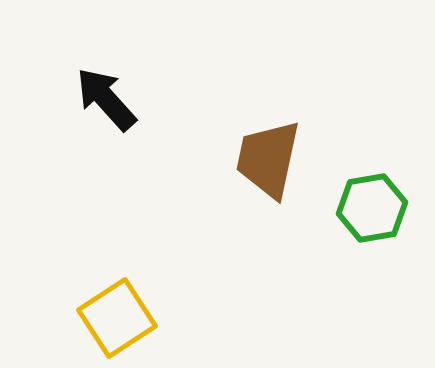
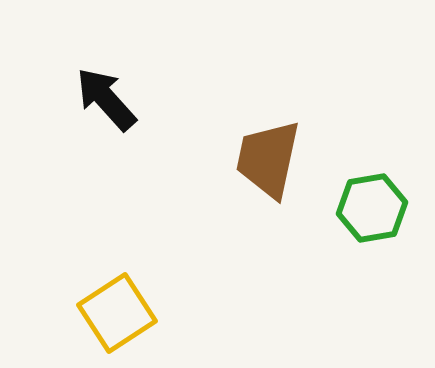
yellow square: moved 5 px up
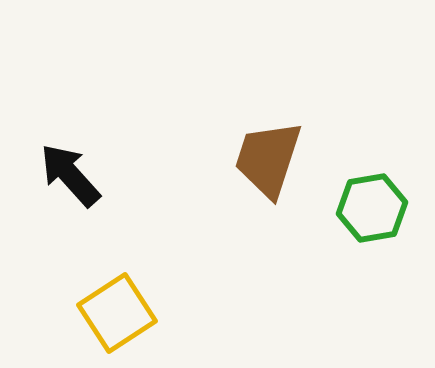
black arrow: moved 36 px left, 76 px down
brown trapezoid: rotated 6 degrees clockwise
